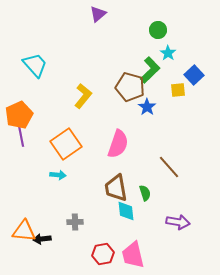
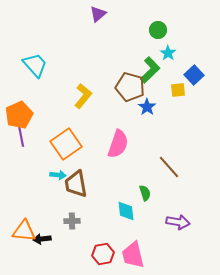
brown trapezoid: moved 40 px left, 4 px up
gray cross: moved 3 px left, 1 px up
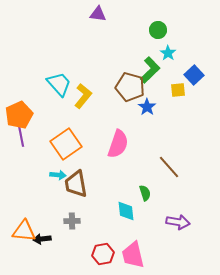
purple triangle: rotated 48 degrees clockwise
cyan trapezoid: moved 24 px right, 19 px down
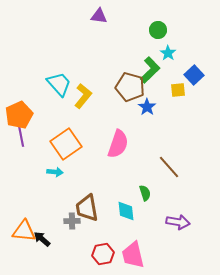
purple triangle: moved 1 px right, 2 px down
cyan arrow: moved 3 px left, 3 px up
brown trapezoid: moved 11 px right, 24 px down
black arrow: rotated 48 degrees clockwise
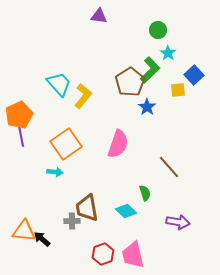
brown pentagon: moved 5 px up; rotated 24 degrees clockwise
cyan diamond: rotated 40 degrees counterclockwise
red hexagon: rotated 10 degrees counterclockwise
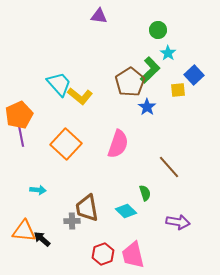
yellow L-shape: moved 3 px left; rotated 90 degrees clockwise
orange square: rotated 12 degrees counterclockwise
cyan arrow: moved 17 px left, 18 px down
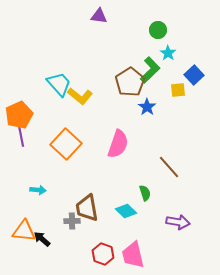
red hexagon: rotated 20 degrees counterclockwise
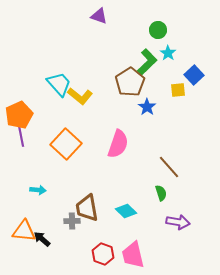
purple triangle: rotated 12 degrees clockwise
green L-shape: moved 3 px left, 8 px up
green semicircle: moved 16 px right
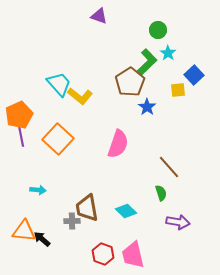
orange square: moved 8 px left, 5 px up
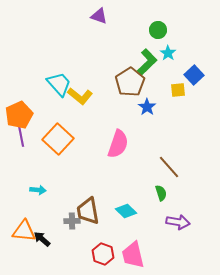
brown trapezoid: moved 1 px right, 3 px down
